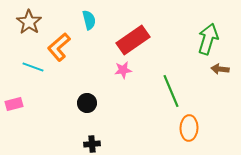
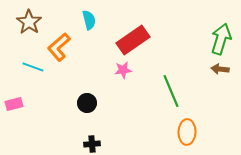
green arrow: moved 13 px right
orange ellipse: moved 2 px left, 4 px down
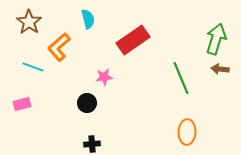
cyan semicircle: moved 1 px left, 1 px up
green arrow: moved 5 px left
pink star: moved 19 px left, 7 px down
green line: moved 10 px right, 13 px up
pink rectangle: moved 8 px right
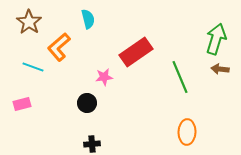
red rectangle: moved 3 px right, 12 px down
green line: moved 1 px left, 1 px up
